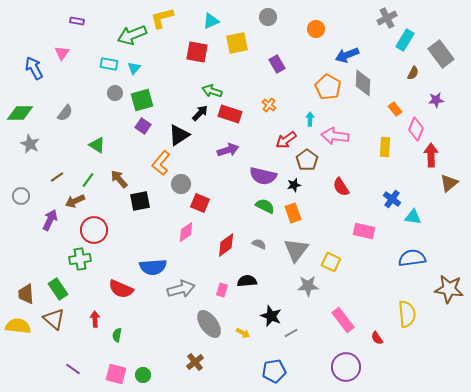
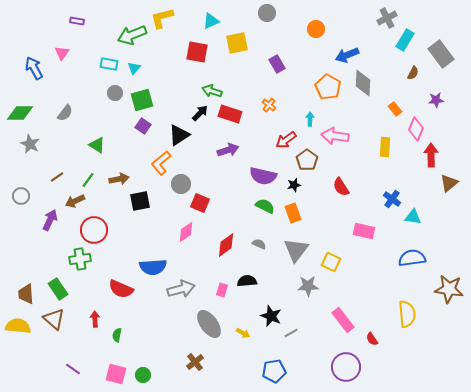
gray circle at (268, 17): moved 1 px left, 4 px up
orange L-shape at (161, 163): rotated 10 degrees clockwise
brown arrow at (119, 179): rotated 120 degrees clockwise
red semicircle at (377, 338): moved 5 px left, 1 px down
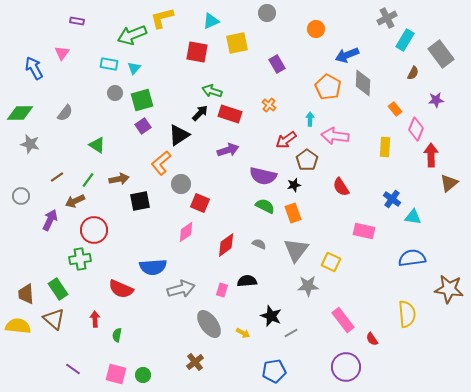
purple square at (143, 126): rotated 21 degrees clockwise
gray star at (30, 144): rotated 12 degrees counterclockwise
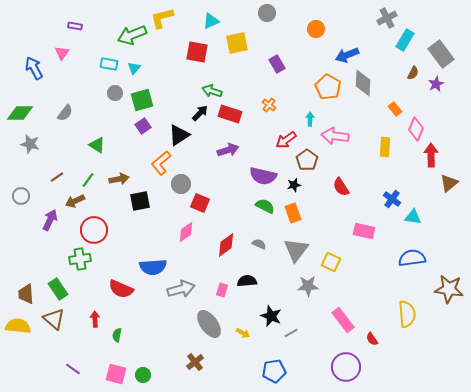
purple rectangle at (77, 21): moved 2 px left, 5 px down
purple star at (436, 100): moved 16 px up; rotated 21 degrees counterclockwise
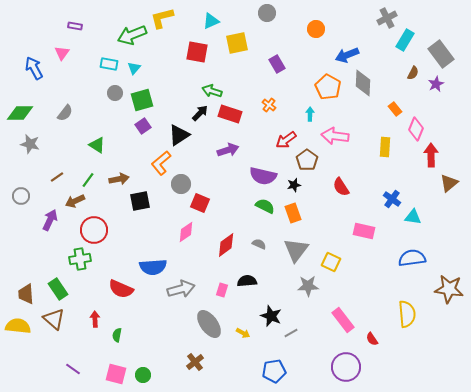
cyan arrow at (310, 119): moved 5 px up
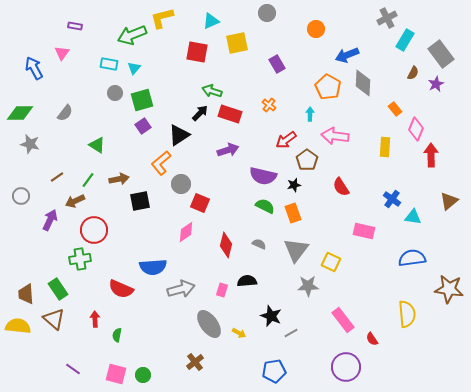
brown triangle at (449, 183): moved 18 px down
red diamond at (226, 245): rotated 40 degrees counterclockwise
yellow arrow at (243, 333): moved 4 px left
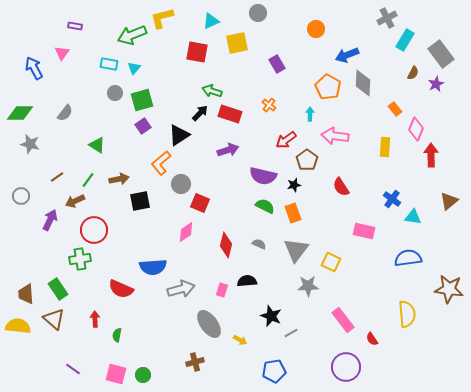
gray circle at (267, 13): moved 9 px left
blue semicircle at (412, 258): moved 4 px left
yellow arrow at (239, 333): moved 1 px right, 7 px down
brown cross at (195, 362): rotated 24 degrees clockwise
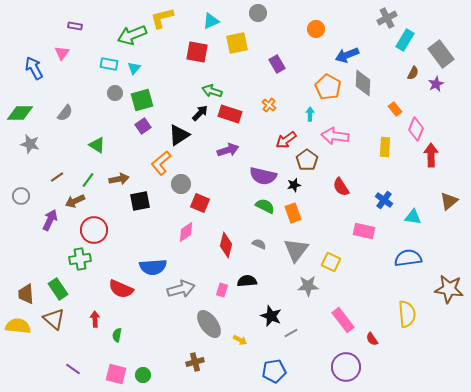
blue cross at (392, 199): moved 8 px left, 1 px down
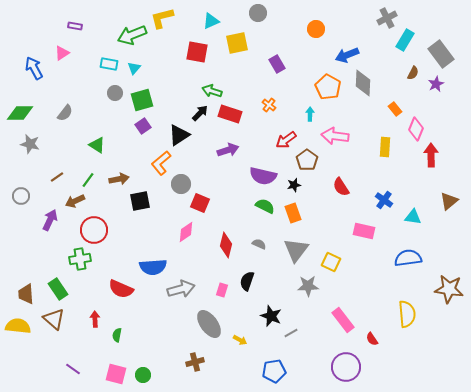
pink triangle at (62, 53): rotated 21 degrees clockwise
black semicircle at (247, 281): rotated 66 degrees counterclockwise
